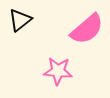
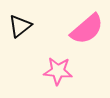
black triangle: moved 6 px down
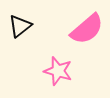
pink star: rotated 12 degrees clockwise
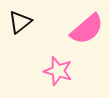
black triangle: moved 4 px up
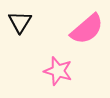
black triangle: rotated 20 degrees counterclockwise
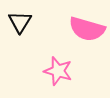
pink semicircle: rotated 57 degrees clockwise
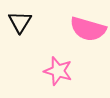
pink semicircle: moved 1 px right
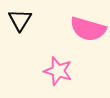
black triangle: moved 2 px up
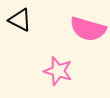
black triangle: rotated 35 degrees counterclockwise
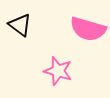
black triangle: moved 5 px down; rotated 10 degrees clockwise
